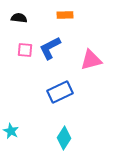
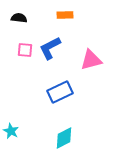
cyan diamond: rotated 30 degrees clockwise
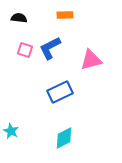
pink square: rotated 14 degrees clockwise
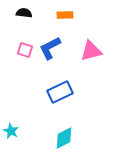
black semicircle: moved 5 px right, 5 px up
pink triangle: moved 9 px up
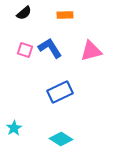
black semicircle: rotated 133 degrees clockwise
blue L-shape: rotated 85 degrees clockwise
cyan star: moved 3 px right, 3 px up; rotated 14 degrees clockwise
cyan diamond: moved 3 px left, 1 px down; rotated 60 degrees clockwise
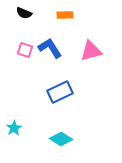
black semicircle: rotated 63 degrees clockwise
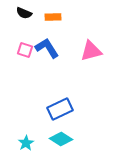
orange rectangle: moved 12 px left, 2 px down
blue L-shape: moved 3 px left
blue rectangle: moved 17 px down
cyan star: moved 12 px right, 15 px down
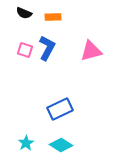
blue L-shape: rotated 60 degrees clockwise
cyan diamond: moved 6 px down
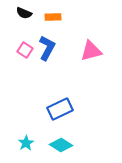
pink square: rotated 14 degrees clockwise
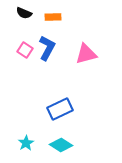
pink triangle: moved 5 px left, 3 px down
